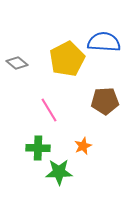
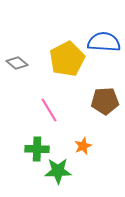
green cross: moved 1 px left, 1 px down
green star: moved 1 px left, 1 px up
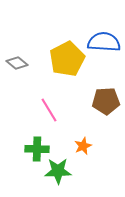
brown pentagon: moved 1 px right
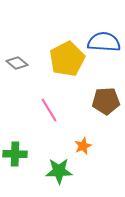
green cross: moved 22 px left, 5 px down
green star: moved 1 px right
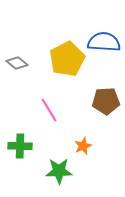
green cross: moved 5 px right, 8 px up
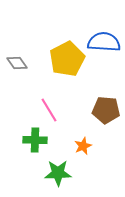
gray diamond: rotated 15 degrees clockwise
brown pentagon: moved 9 px down; rotated 8 degrees clockwise
green cross: moved 15 px right, 6 px up
green star: moved 1 px left, 2 px down
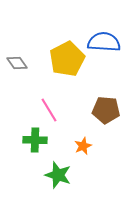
green star: moved 2 px down; rotated 20 degrees clockwise
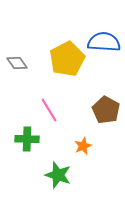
brown pentagon: rotated 24 degrees clockwise
green cross: moved 8 px left, 1 px up
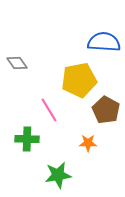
yellow pentagon: moved 12 px right, 21 px down; rotated 16 degrees clockwise
orange star: moved 5 px right, 3 px up; rotated 24 degrees clockwise
green star: rotated 28 degrees counterclockwise
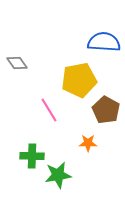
green cross: moved 5 px right, 17 px down
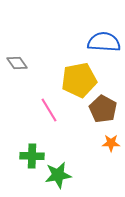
brown pentagon: moved 3 px left, 1 px up
orange star: moved 23 px right
